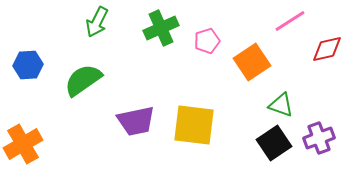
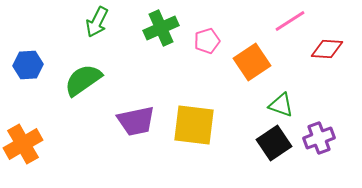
red diamond: rotated 16 degrees clockwise
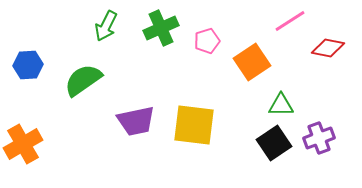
green arrow: moved 9 px right, 4 px down
red diamond: moved 1 px right, 1 px up; rotated 8 degrees clockwise
green triangle: rotated 20 degrees counterclockwise
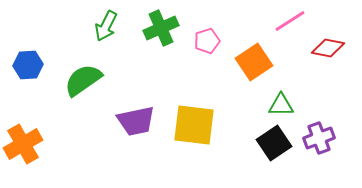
orange square: moved 2 px right
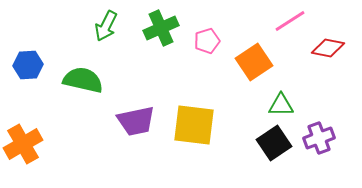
green semicircle: rotated 48 degrees clockwise
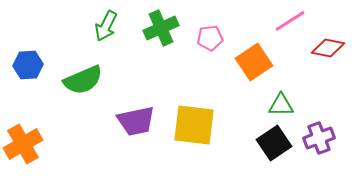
pink pentagon: moved 3 px right, 3 px up; rotated 10 degrees clockwise
green semicircle: rotated 144 degrees clockwise
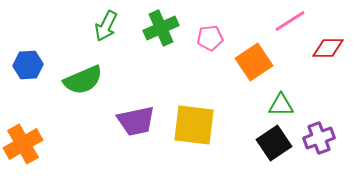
red diamond: rotated 12 degrees counterclockwise
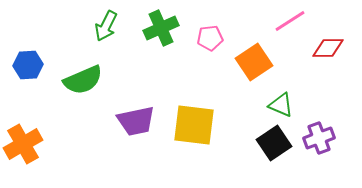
green triangle: rotated 24 degrees clockwise
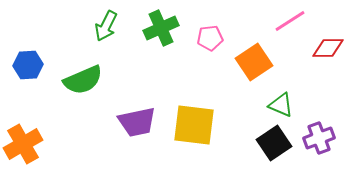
purple trapezoid: moved 1 px right, 1 px down
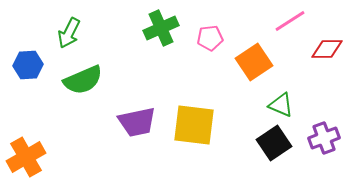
green arrow: moved 37 px left, 7 px down
red diamond: moved 1 px left, 1 px down
purple cross: moved 5 px right
orange cross: moved 3 px right, 13 px down
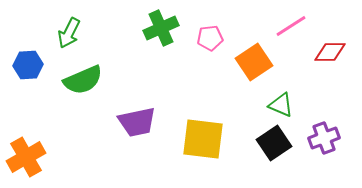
pink line: moved 1 px right, 5 px down
red diamond: moved 3 px right, 3 px down
yellow square: moved 9 px right, 14 px down
